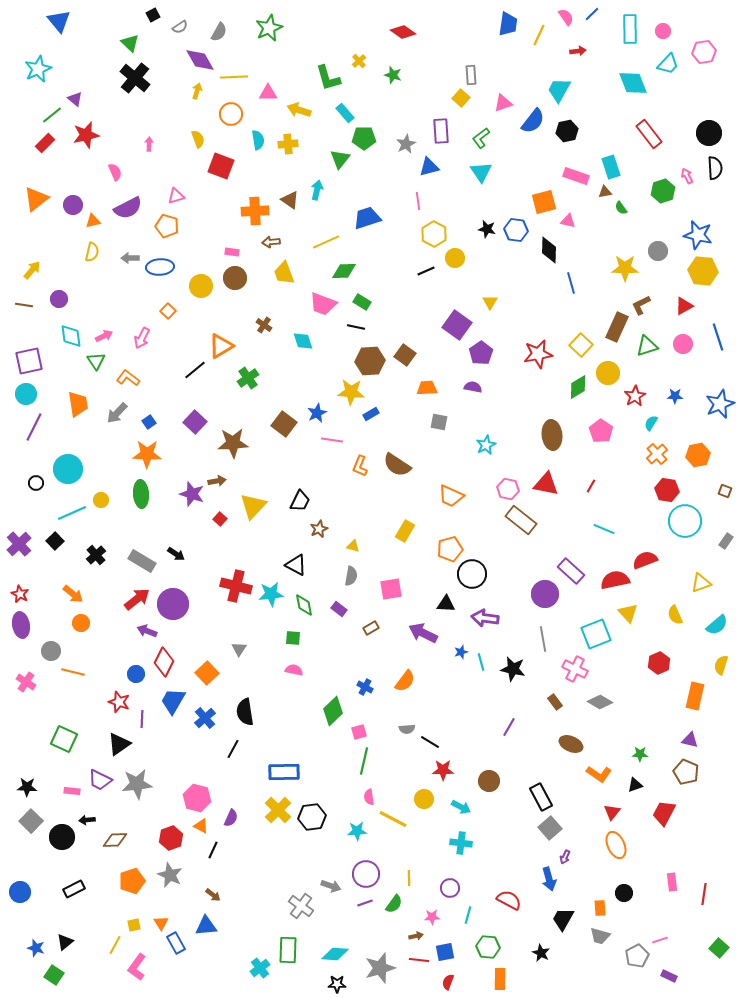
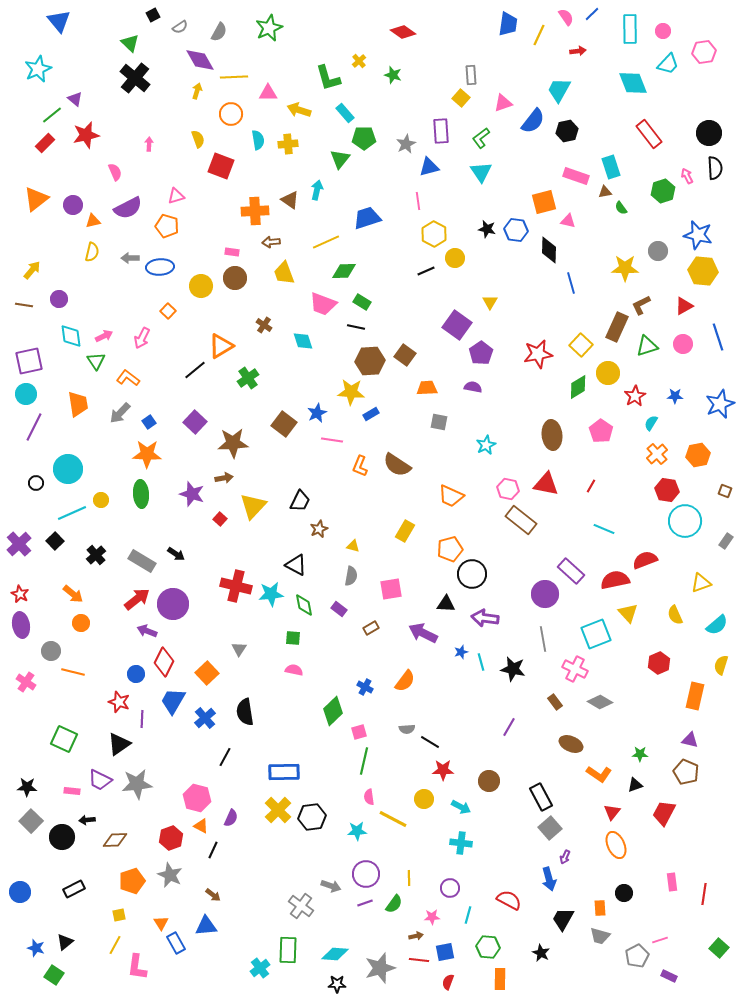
gray arrow at (117, 413): moved 3 px right
brown arrow at (217, 481): moved 7 px right, 3 px up
black line at (233, 749): moved 8 px left, 8 px down
yellow square at (134, 925): moved 15 px left, 10 px up
pink L-shape at (137, 967): rotated 28 degrees counterclockwise
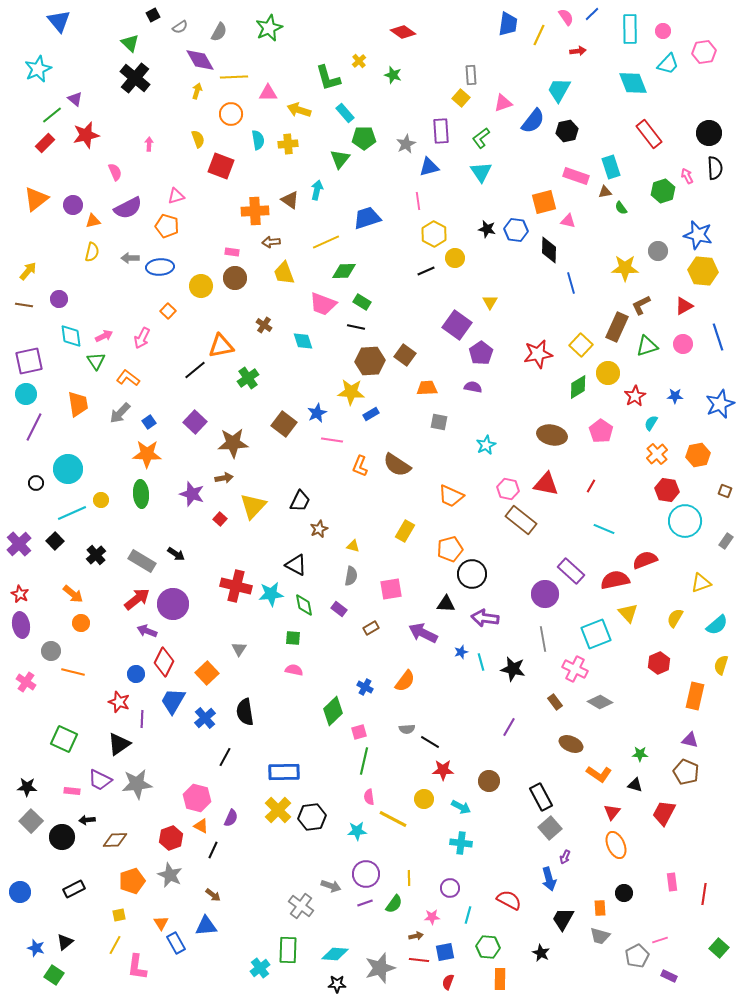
yellow arrow at (32, 270): moved 4 px left, 1 px down
orange triangle at (221, 346): rotated 20 degrees clockwise
brown ellipse at (552, 435): rotated 72 degrees counterclockwise
yellow semicircle at (675, 615): moved 3 px down; rotated 54 degrees clockwise
black triangle at (635, 785): rotated 35 degrees clockwise
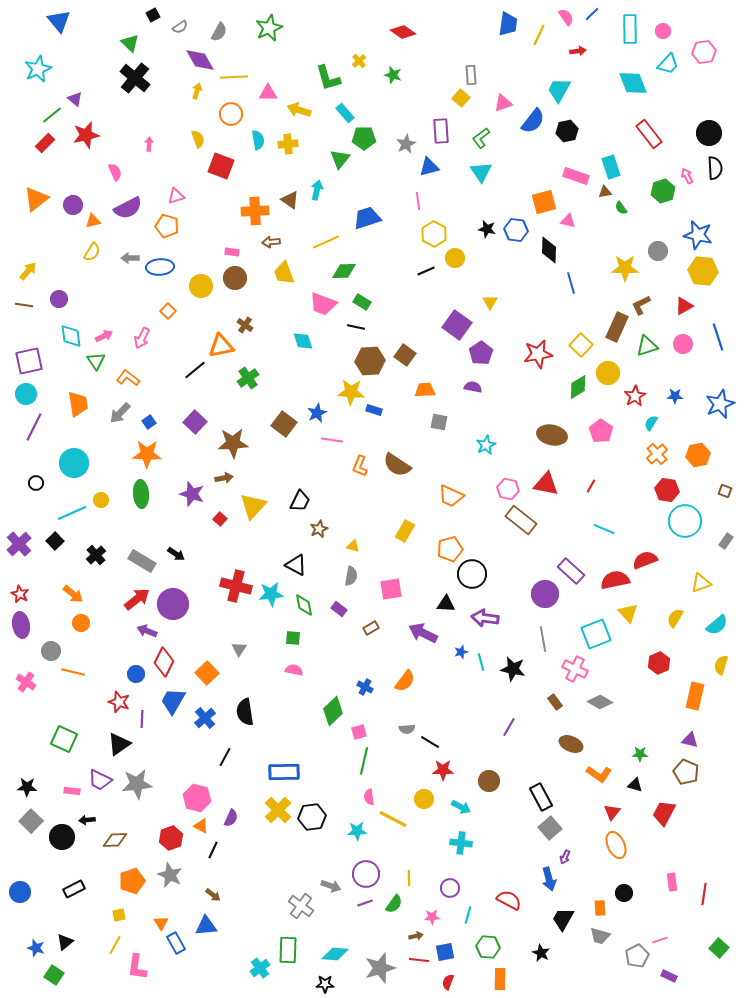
yellow semicircle at (92, 252): rotated 18 degrees clockwise
brown cross at (264, 325): moved 19 px left
orange trapezoid at (427, 388): moved 2 px left, 2 px down
blue rectangle at (371, 414): moved 3 px right, 4 px up; rotated 49 degrees clockwise
cyan circle at (68, 469): moved 6 px right, 6 px up
black star at (337, 984): moved 12 px left
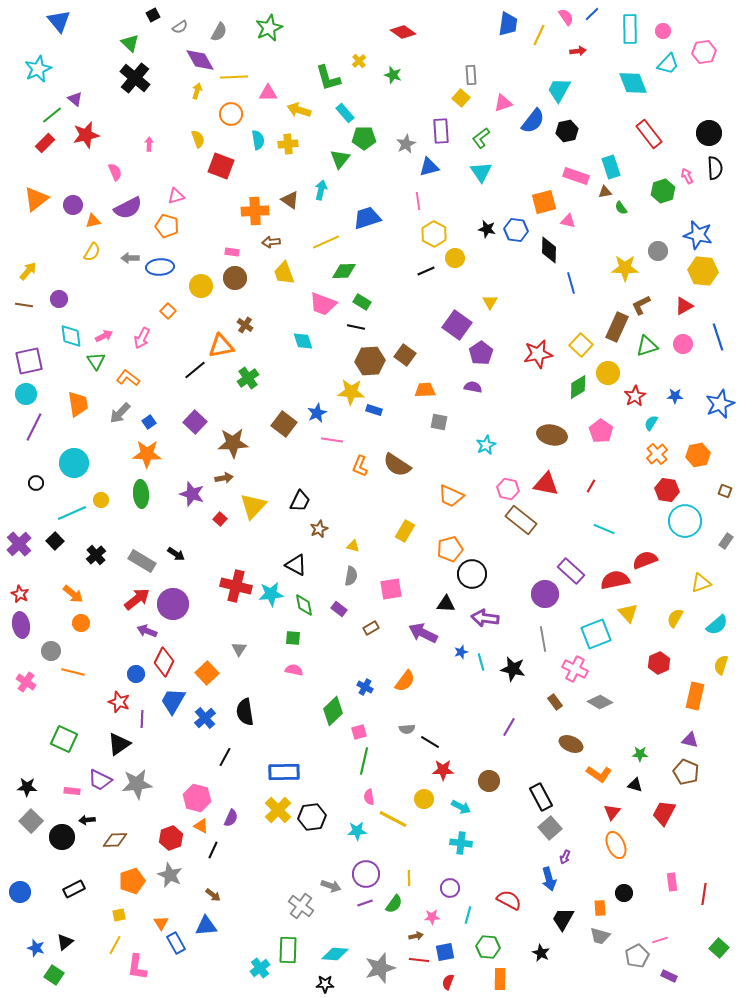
cyan arrow at (317, 190): moved 4 px right
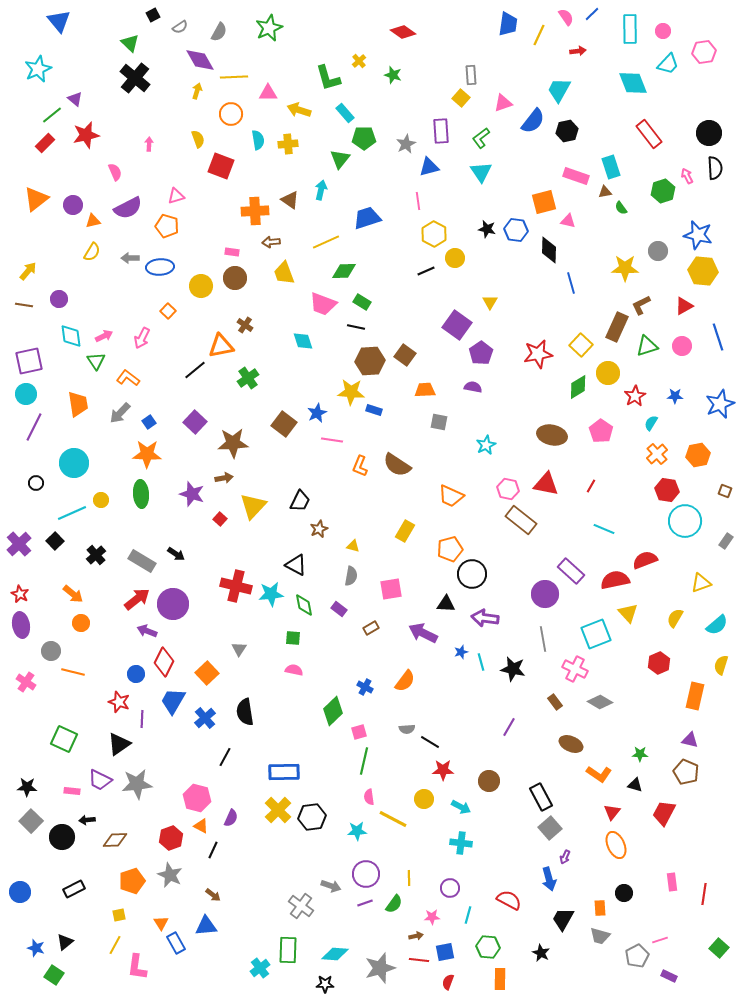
pink circle at (683, 344): moved 1 px left, 2 px down
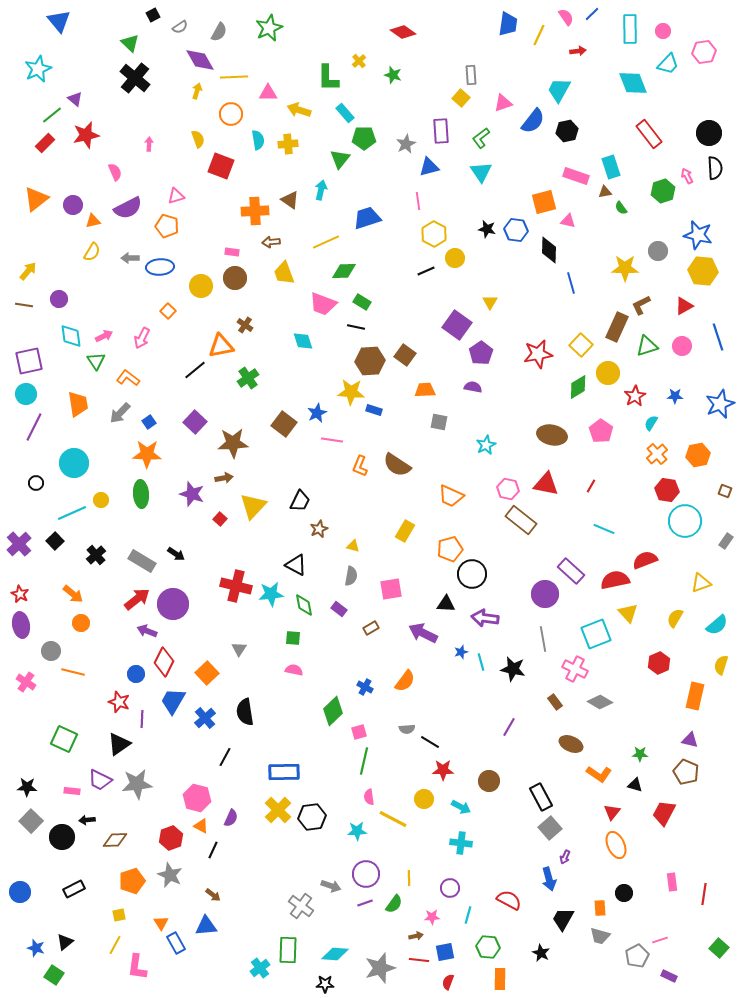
green L-shape at (328, 78): rotated 16 degrees clockwise
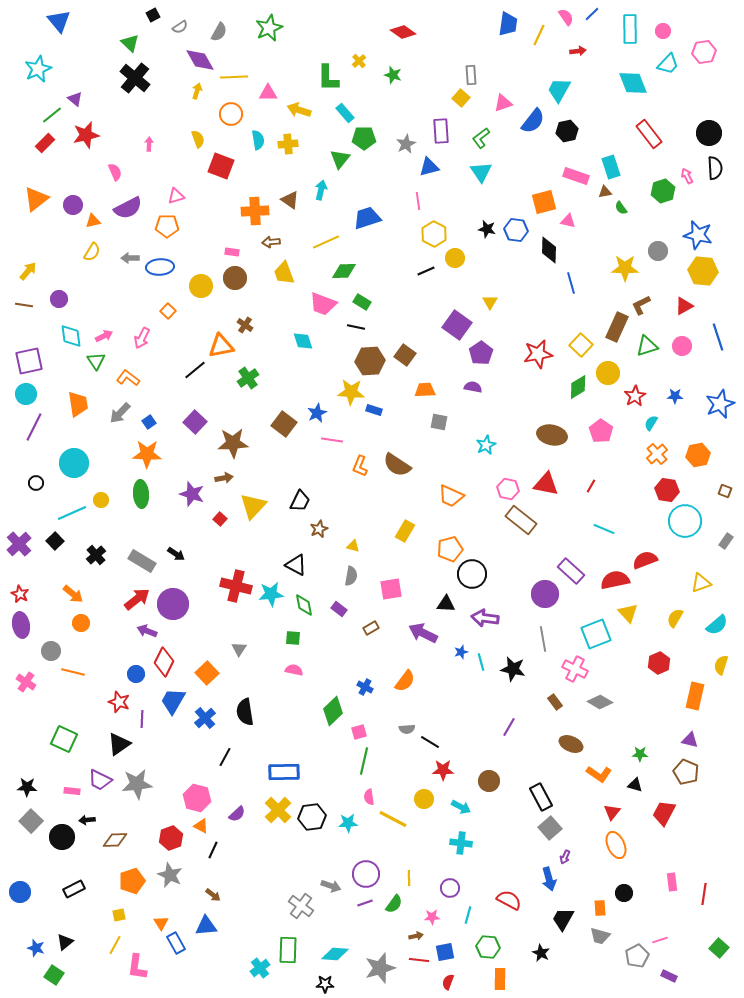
orange pentagon at (167, 226): rotated 15 degrees counterclockwise
purple semicircle at (231, 818): moved 6 px right, 4 px up; rotated 24 degrees clockwise
cyan star at (357, 831): moved 9 px left, 8 px up
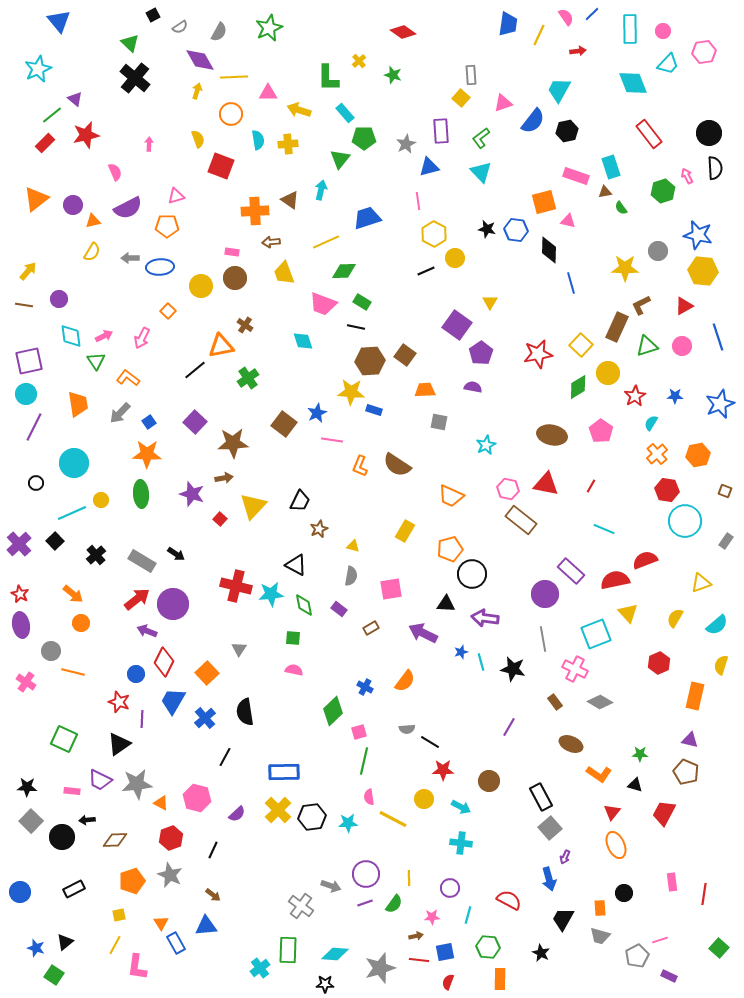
cyan triangle at (481, 172): rotated 10 degrees counterclockwise
orange triangle at (201, 826): moved 40 px left, 23 px up
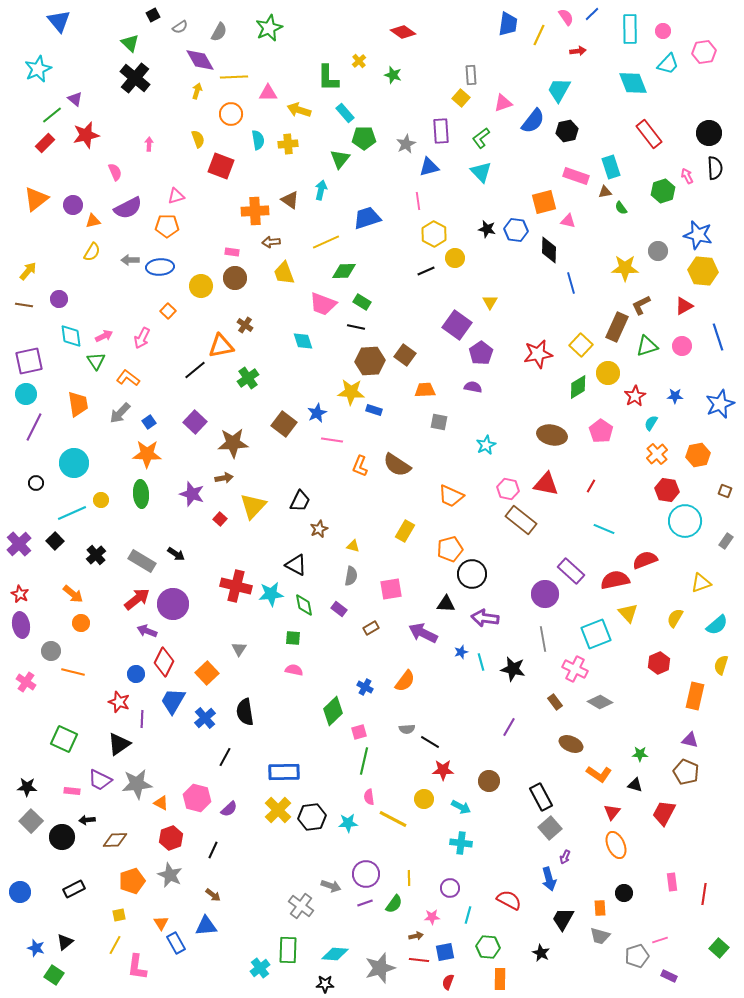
gray arrow at (130, 258): moved 2 px down
purple semicircle at (237, 814): moved 8 px left, 5 px up
gray pentagon at (637, 956): rotated 10 degrees clockwise
